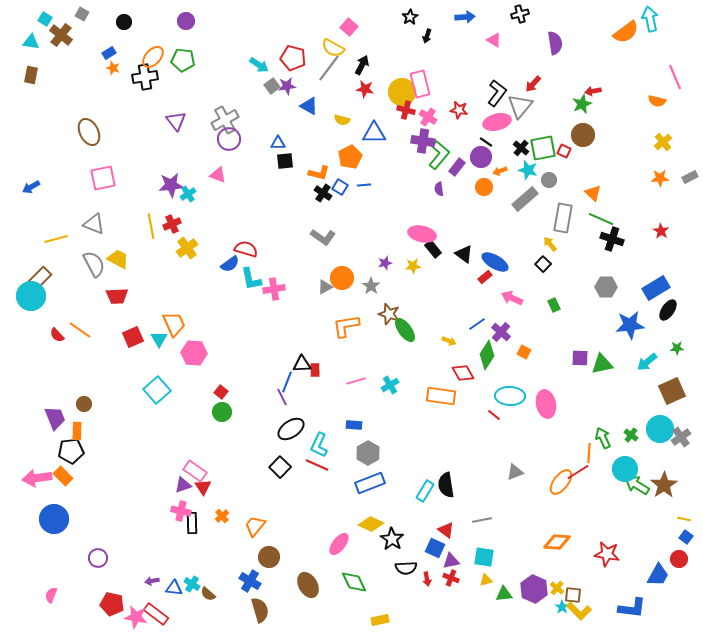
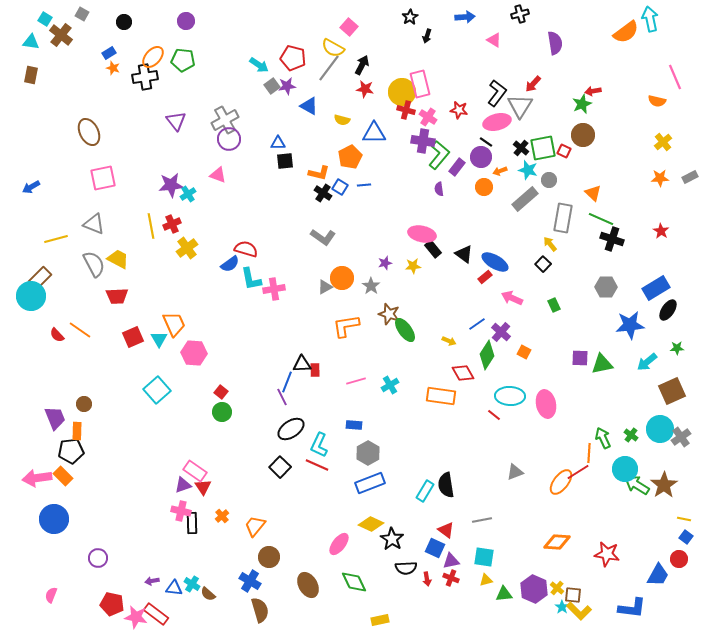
gray triangle at (520, 106): rotated 8 degrees counterclockwise
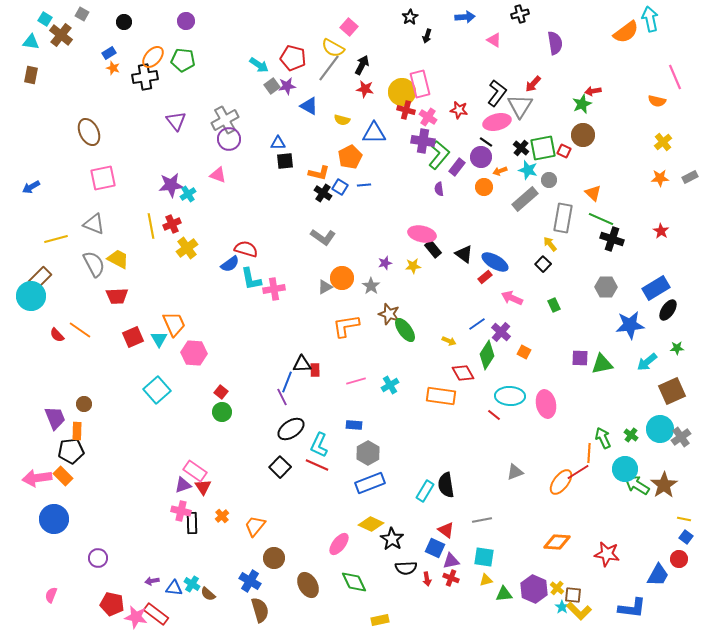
brown circle at (269, 557): moved 5 px right, 1 px down
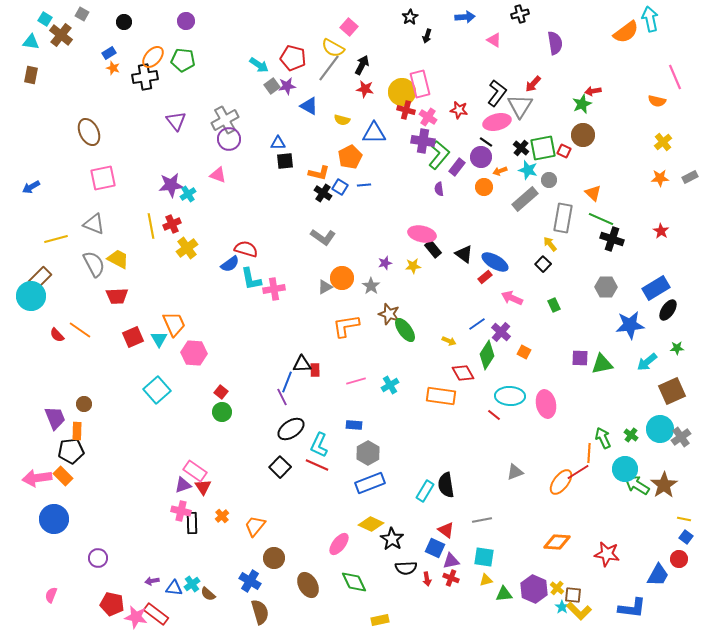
cyan cross at (192, 584): rotated 21 degrees clockwise
brown semicircle at (260, 610): moved 2 px down
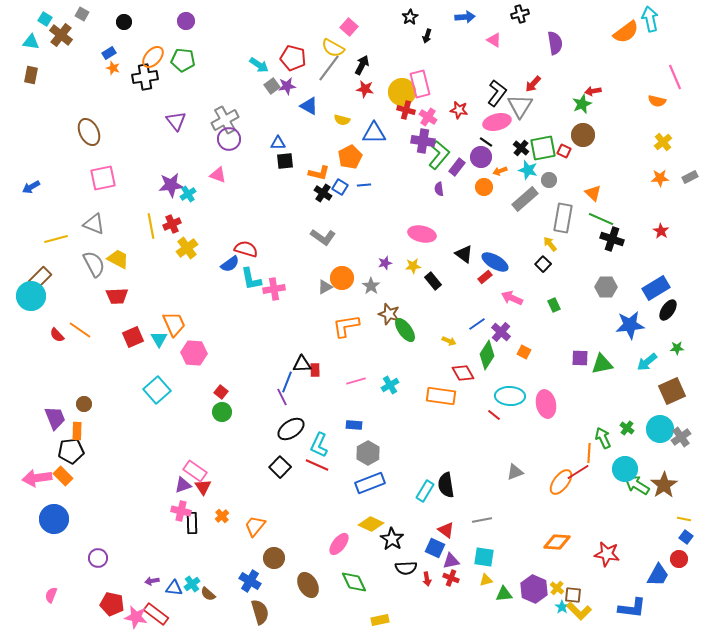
black rectangle at (433, 249): moved 32 px down
green cross at (631, 435): moved 4 px left, 7 px up
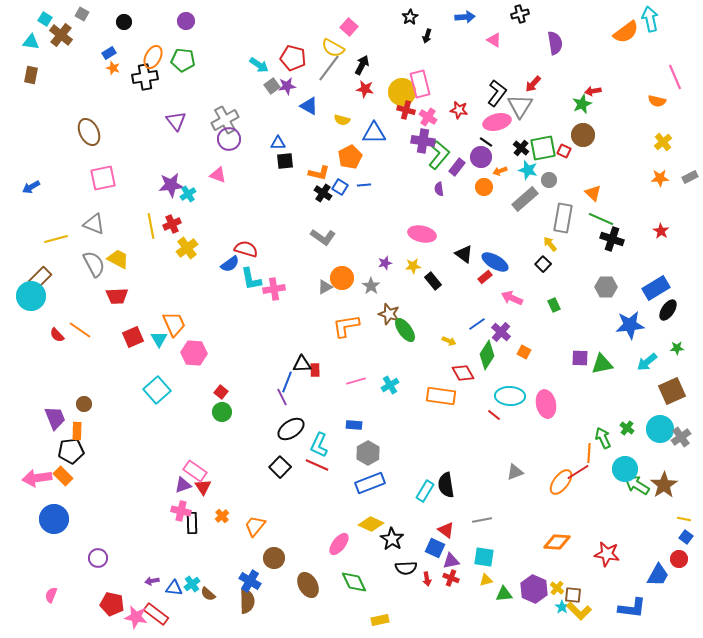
orange ellipse at (153, 57): rotated 15 degrees counterclockwise
brown semicircle at (260, 612): moved 13 px left, 11 px up; rotated 15 degrees clockwise
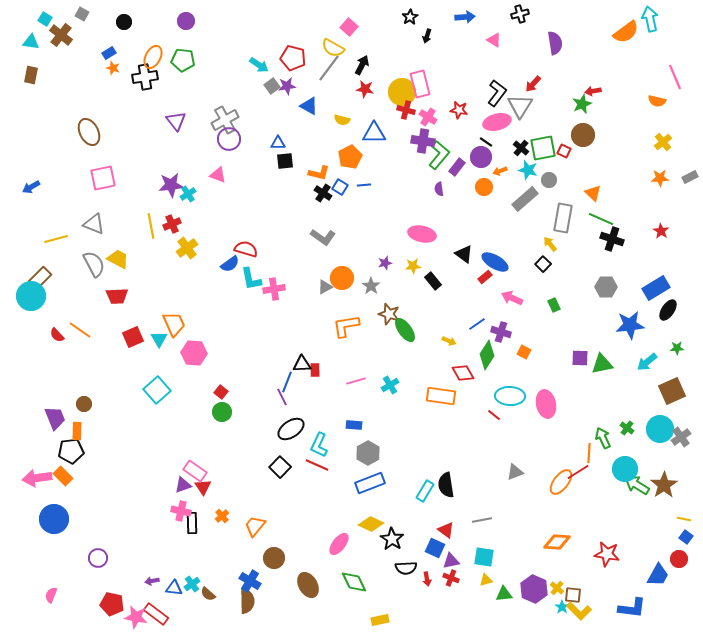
purple cross at (501, 332): rotated 24 degrees counterclockwise
